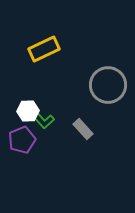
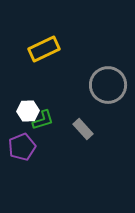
green L-shape: rotated 65 degrees counterclockwise
purple pentagon: moved 7 px down
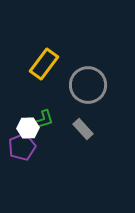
yellow rectangle: moved 15 px down; rotated 28 degrees counterclockwise
gray circle: moved 20 px left
white hexagon: moved 17 px down
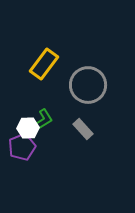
green L-shape: rotated 15 degrees counterclockwise
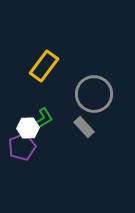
yellow rectangle: moved 2 px down
gray circle: moved 6 px right, 9 px down
green L-shape: moved 1 px up
gray rectangle: moved 1 px right, 2 px up
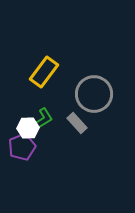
yellow rectangle: moved 6 px down
gray rectangle: moved 7 px left, 4 px up
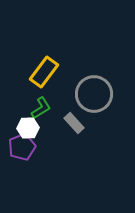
green L-shape: moved 2 px left, 11 px up
gray rectangle: moved 3 px left
